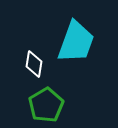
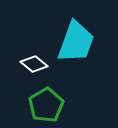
white diamond: rotated 60 degrees counterclockwise
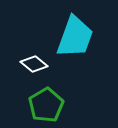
cyan trapezoid: moved 1 px left, 5 px up
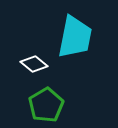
cyan trapezoid: rotated 9 degrees counterclockwise
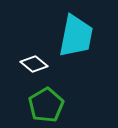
cyan trapezoid: moved 1 px right, 1 px up
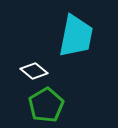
white diamond: moved 7 px down
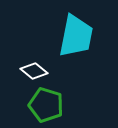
green pentagon: rotated 24 degrees counterclockwise
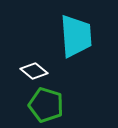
cyan trapezoid: rotated 15 degrees counterclockwise
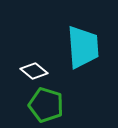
cyan trapezoid: moved 7 px right, 11 px down
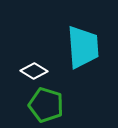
white diamond: rotated 8 degrees counterclockwise
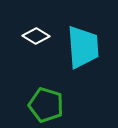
white diamond: moved 2 px right, 35 px up
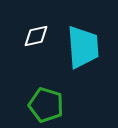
white diamond: rotated 44 degrees counterclockwise
